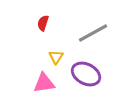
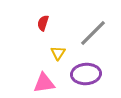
gray line: rotated 16 degrees counterclockwise
yellow triangle: moved 2 px right, 4 px up
purple ellipse: rotated 32 degrees counterclockwise
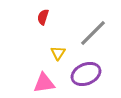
red semicircle: moved 6 px up
purple ellipse: rotated 20 degrees counterclockwise
